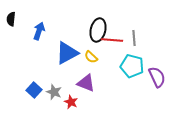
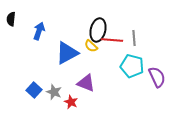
yellow semicircle: moved 11 px up
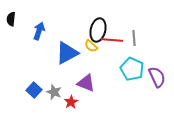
cyan pentagon: moved 3 px down; rotated 10 degrees clockwise
red star: rotated 16 degrees clockwise
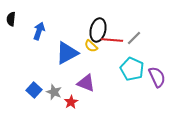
gray line: rotated 49 degrees clockwise
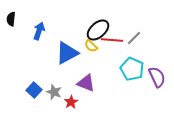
black ellipse: rotated 35 degrees clockwise
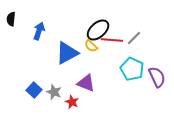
red star: moved 1 px right; rotated 16 degrees counterclockwise
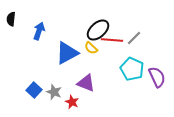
yellow semicircle: moved 2 px down
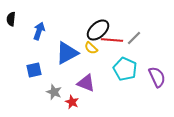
cyan pentagon: moved 7 px left
blue square: moved 20 px up; rotated 35 degrees clockwise
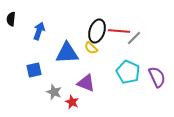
black ellipse: moved 1 px left, 1 px down; rotated 30 degrees counterclockwise
red line: moved 7 px right, 9 px up
blue triangle: rotated 25 degrees clockwise
cyan pentagon: moved 3 px right, 3 px down
